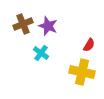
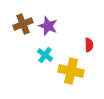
red semicircle: rotated 32 degrees counterclockwise
cyan cross: moved 4 px right, 2 px down
yellow cross: moved 11 px left, 1 px up
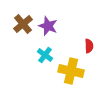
brown cross: rotated 18 degrees counterclockwise
red semicircle: moved 1 px down
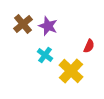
red semicircle: rotated 24 degrees clockwise
yellow cross: rotated 30 degrees clockwise
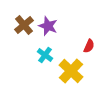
brown cross: moved 1 px right, 1 px down
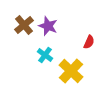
red semicircle: moved 4 px up
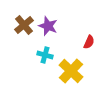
cyan cross: rotated 21 degrees counterclockwise
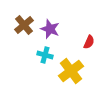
purple star: moved 2 px right, 3 px down
yellow cross: rotated 10 degrees clockwise
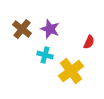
brown cross: moved 2 px left, 4 px down; rotated 12 degrees counterclockwise
